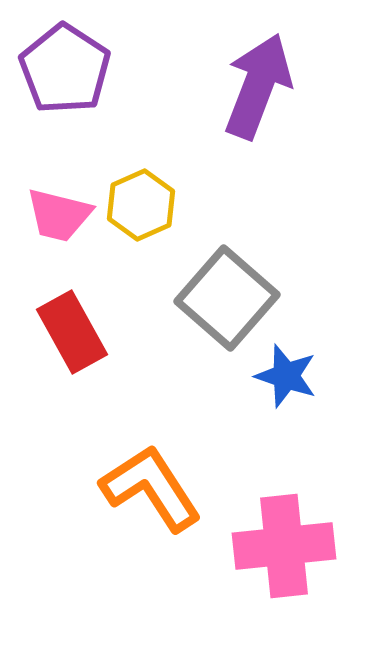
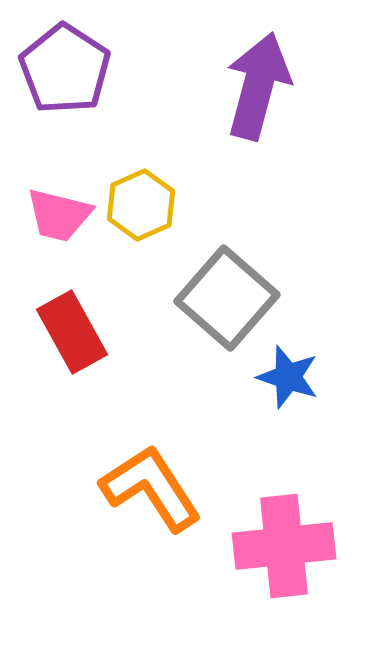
purple arrow: rotated 6 degrees counterclockwise
blue star: moved 2 px right, 1 px down
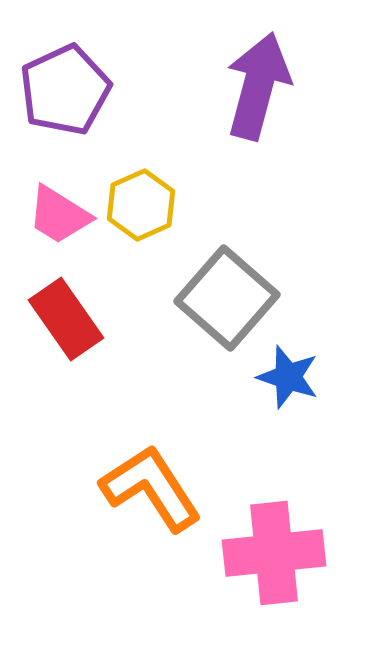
purple pentagon: moved 21 px down; rotated 14 degrees clockwise
pink trapezoid: rotated 18 degrees clockwise
red rectangle: moved 6 px left, 13 px up; rotated 6 degrees counterclockwise
pink cross: moved 10 px left, 7 px down
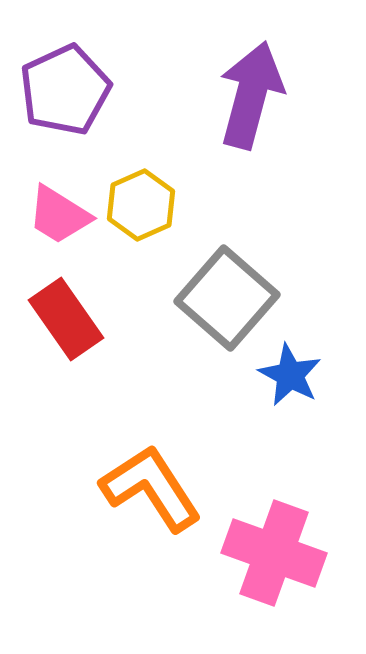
purple arrow: moved 7 px left, 9 px down
blue star: moved 2 px right, 2 px up; rotated 10 degrees clockwise
pink cross: rotated 26 degrees clockwise
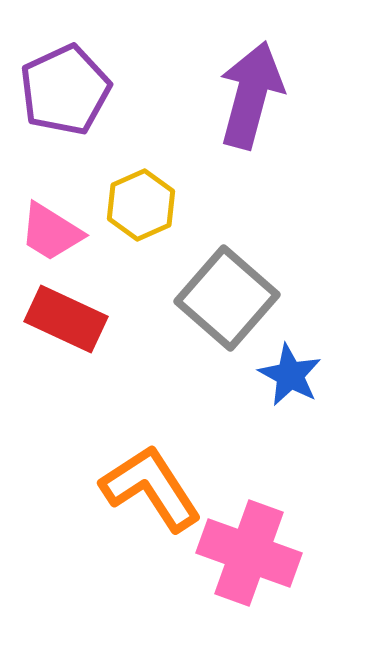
pink trapezoid: moved 8 px left, 17 px down
red rectangle: rotated 30 degrees counterclockwise
pink cross: moved 25 px left
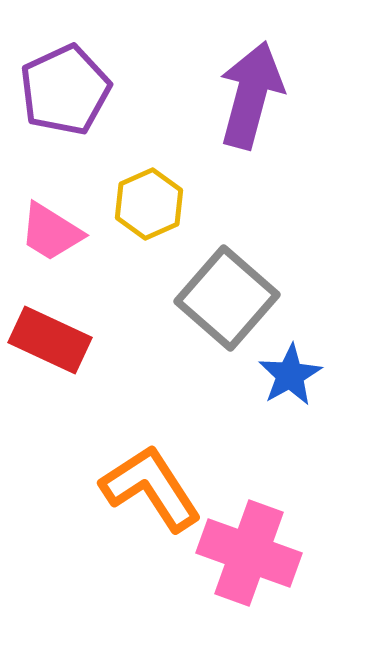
yellow hexagon: moved 8 px right, 1 px up
red rectangle: moved 16 px left, 21 px down
blue star: rotated 14 degrees clockwise
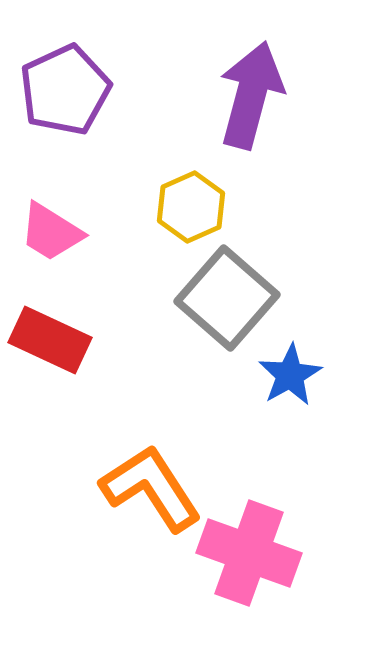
yellow hexagon: moved 42 px right, 3 px down
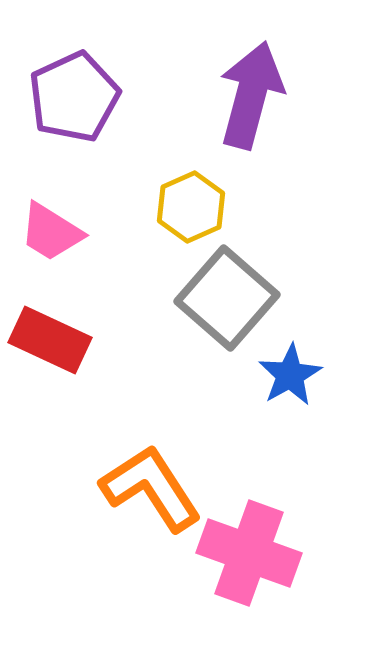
purple pentagon: moved 9 px right, 7 px down
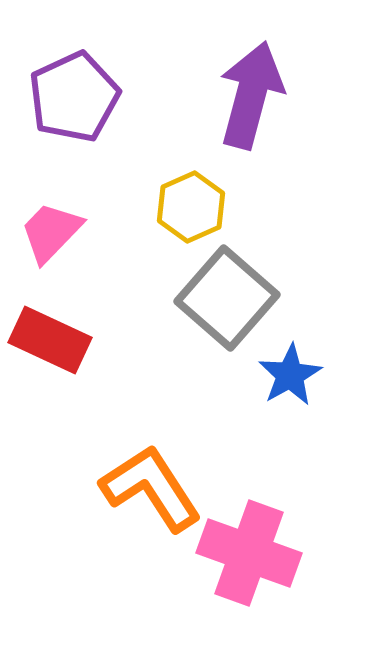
pink trapezoid: rotated 102 degrees clockwise
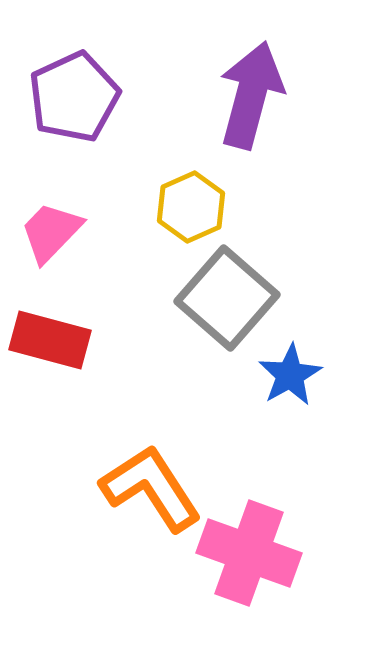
red rectangle: rotated 10 degrees counterclockwise
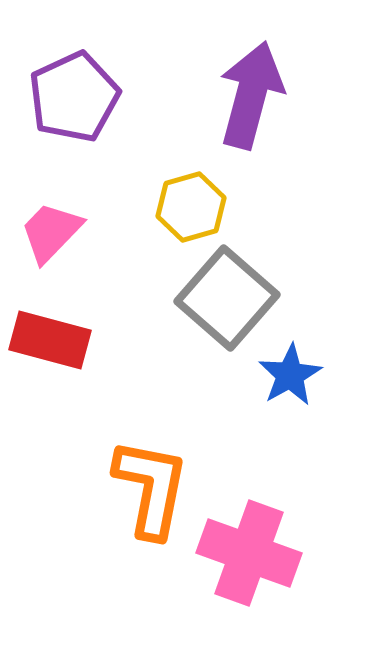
yellow hexagon: rotated 8 degrees clockwise
orange L-shape: rotated 44 degrees clockwise
